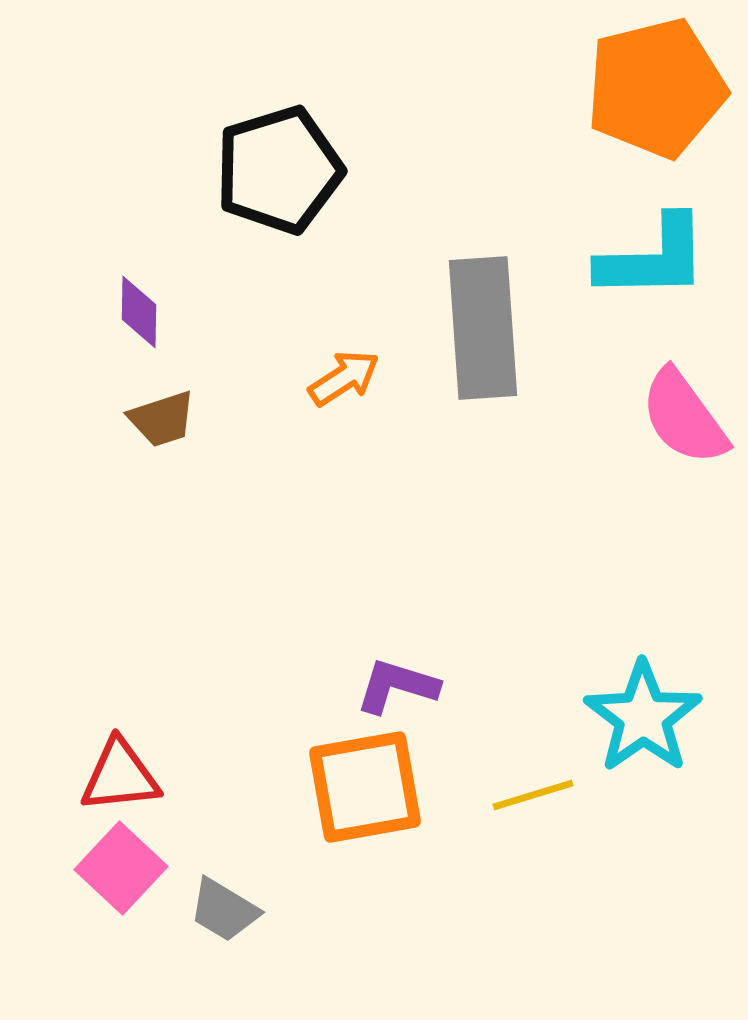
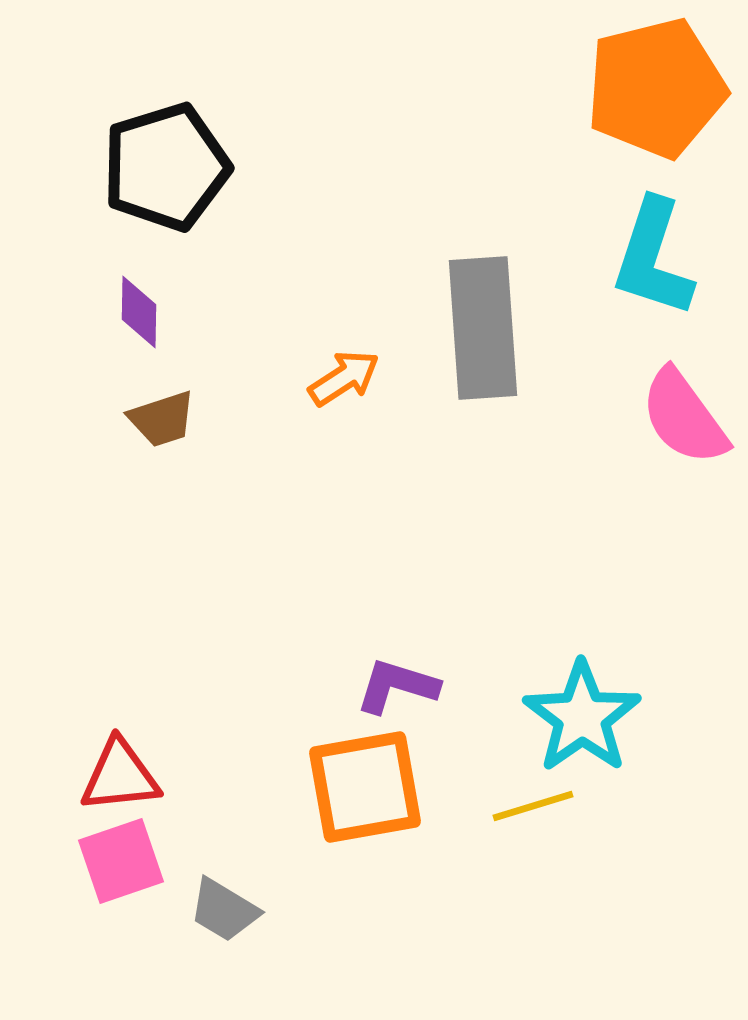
black pentagon: moved 113 px left, 3 px up
cyan L-shape: rotated 109 degrees clockwise
cyan star: moved 61 px left
yellow line: moved 11 px down
pink square: moved 7 px up; rotated 28 degrees clockwise
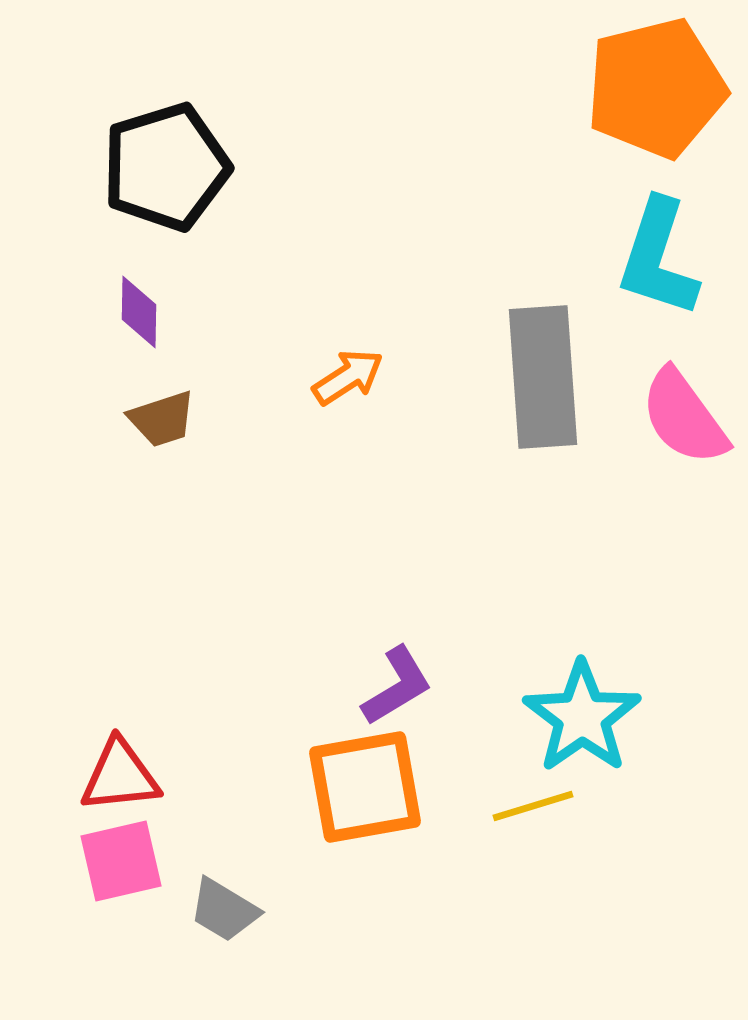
cyan L-shape: moved 5 px right
gray rectangle: moved 60 px right, 49 px down
orange arrow: moved 4 px right, 1 px up
purple L-shape: rotated 132 degrees clockwise
pink square: rotated 6 degrees clockwise
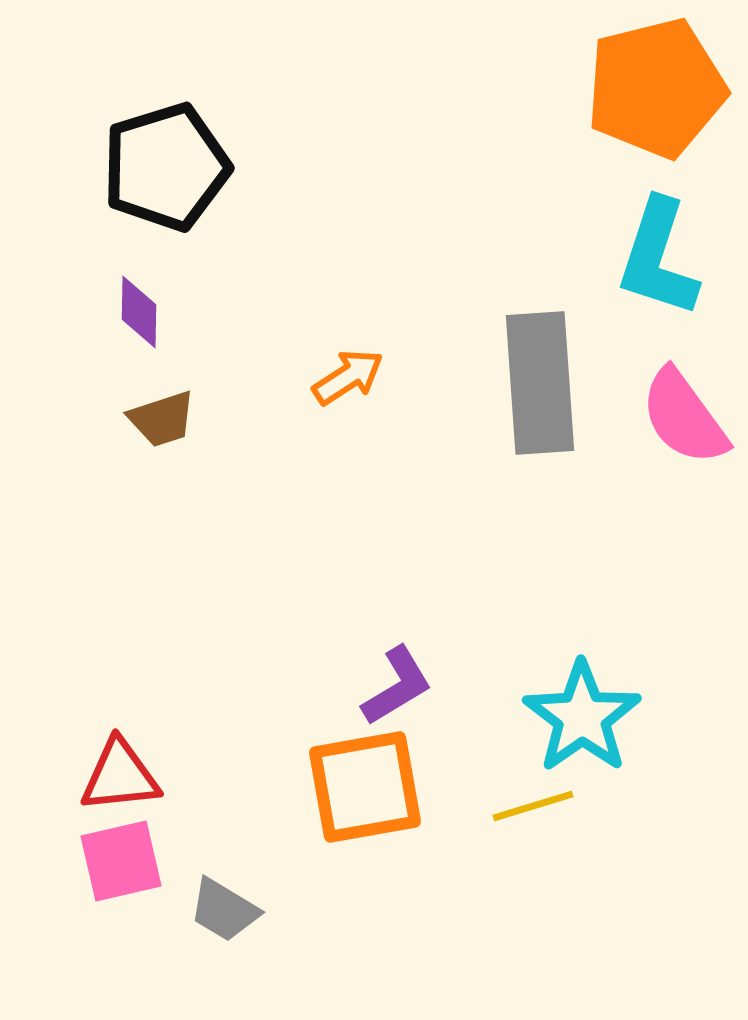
gray rectangle: moved 3 px left, 6 px down
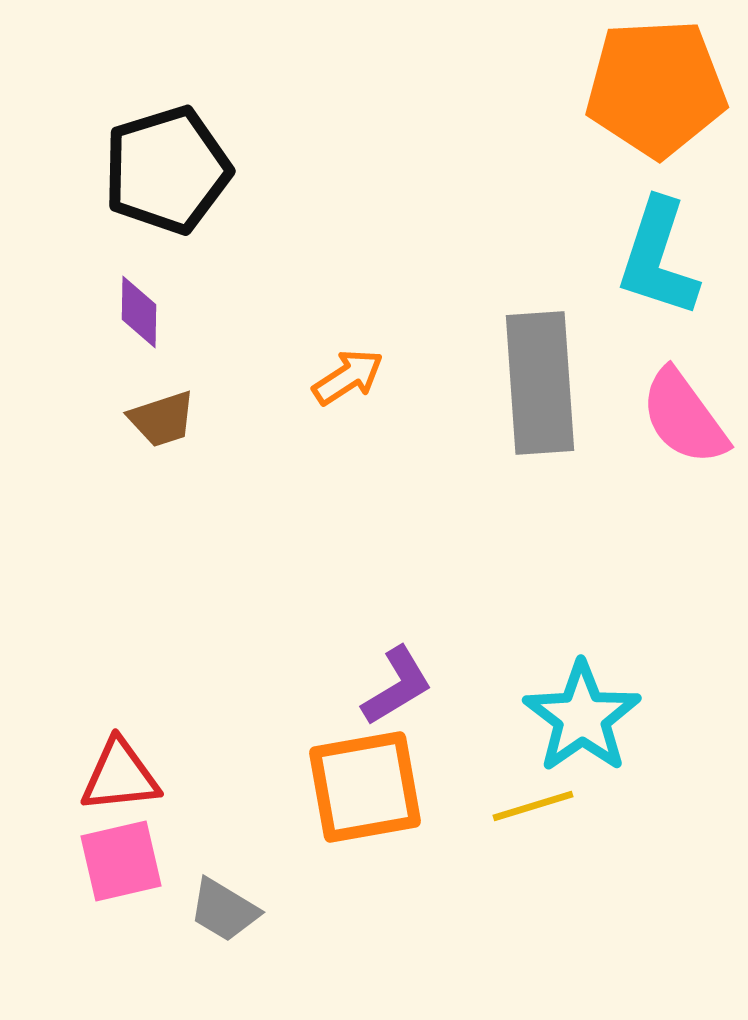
orange pentagon: rotated 11 degrees clockwise
black pentagon: moved 1 px right, 3 px down
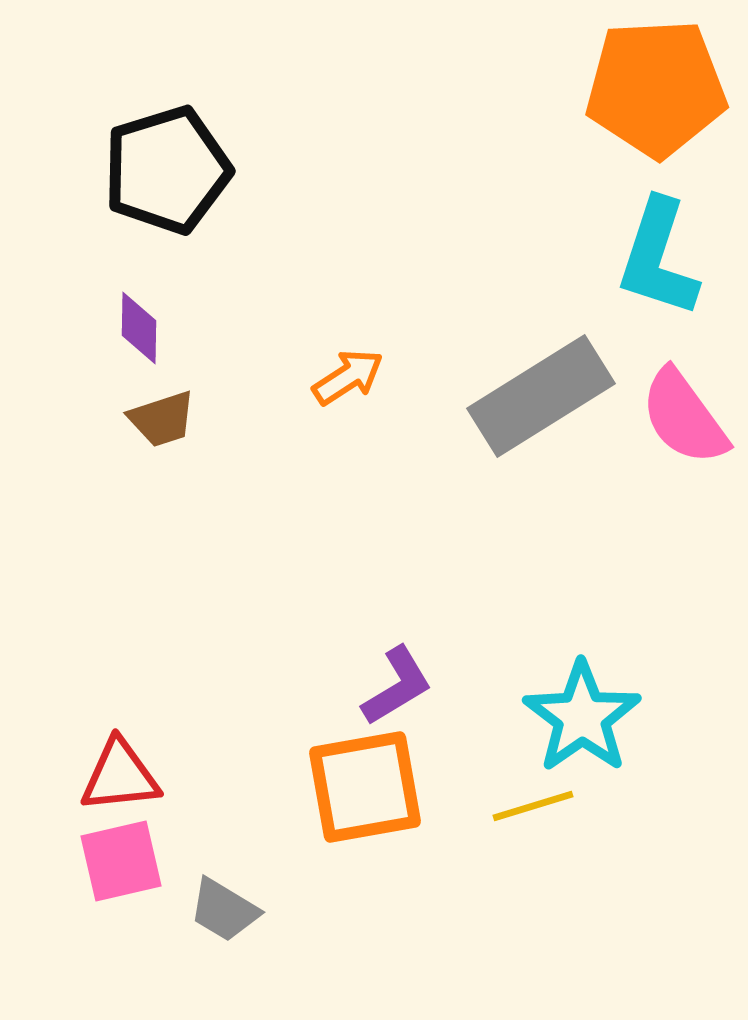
purple diamond: moved 16 px down
gray rectangle: moved 1 px right, 13 px down; rotated 62 degrees clockwise
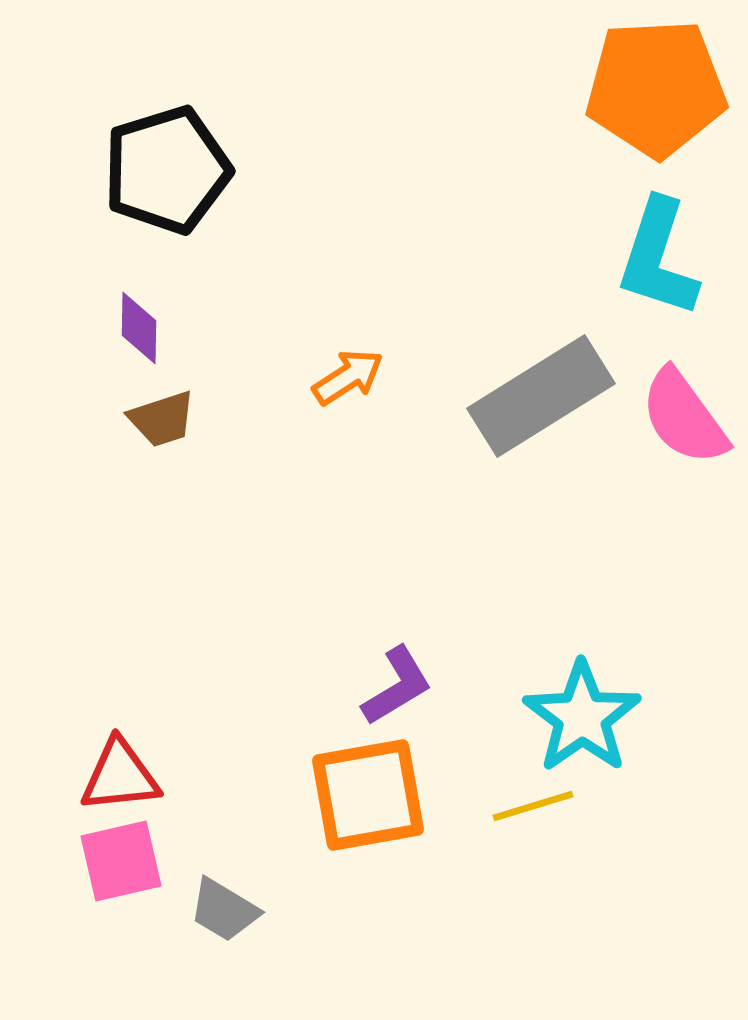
orange square: moved 3 px right, 8 px down
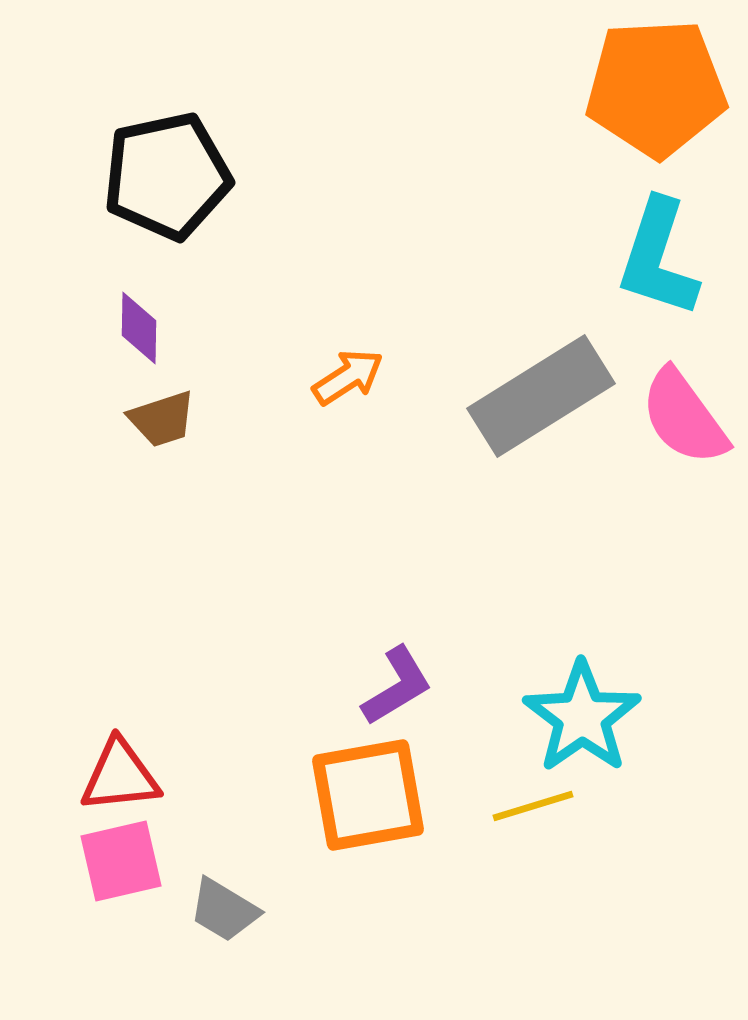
black pentagon: moved 6 px down; rotated 5 degrees clockwise
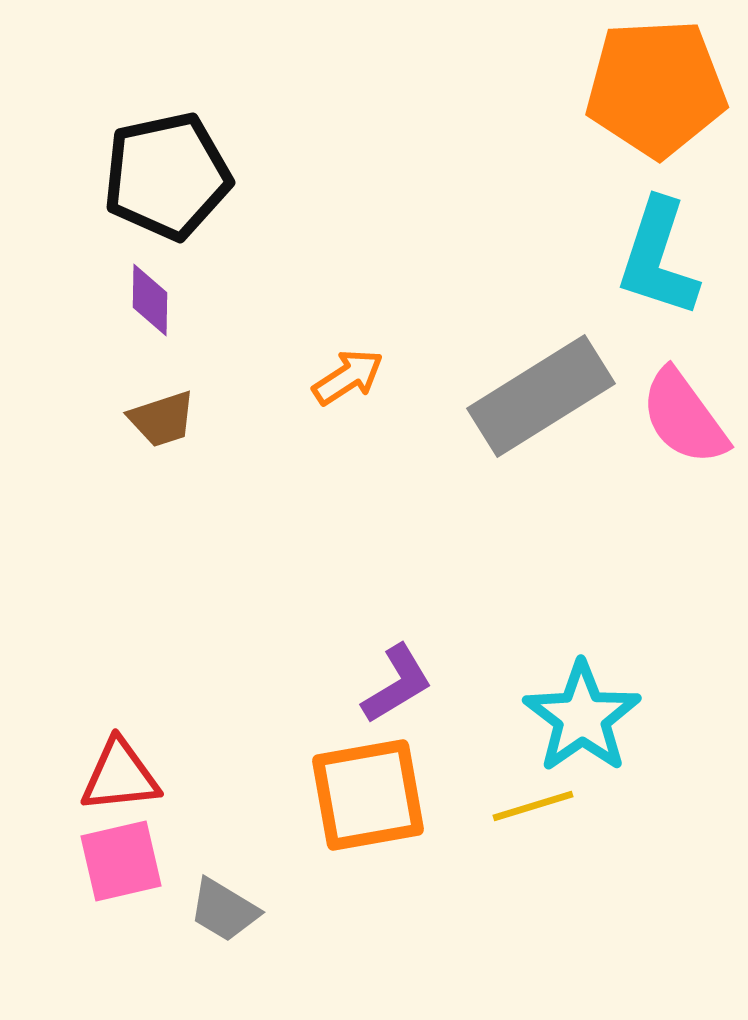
purple diamond: moved 11 px right, 28 px up
purple L-shape: moved 2 px up
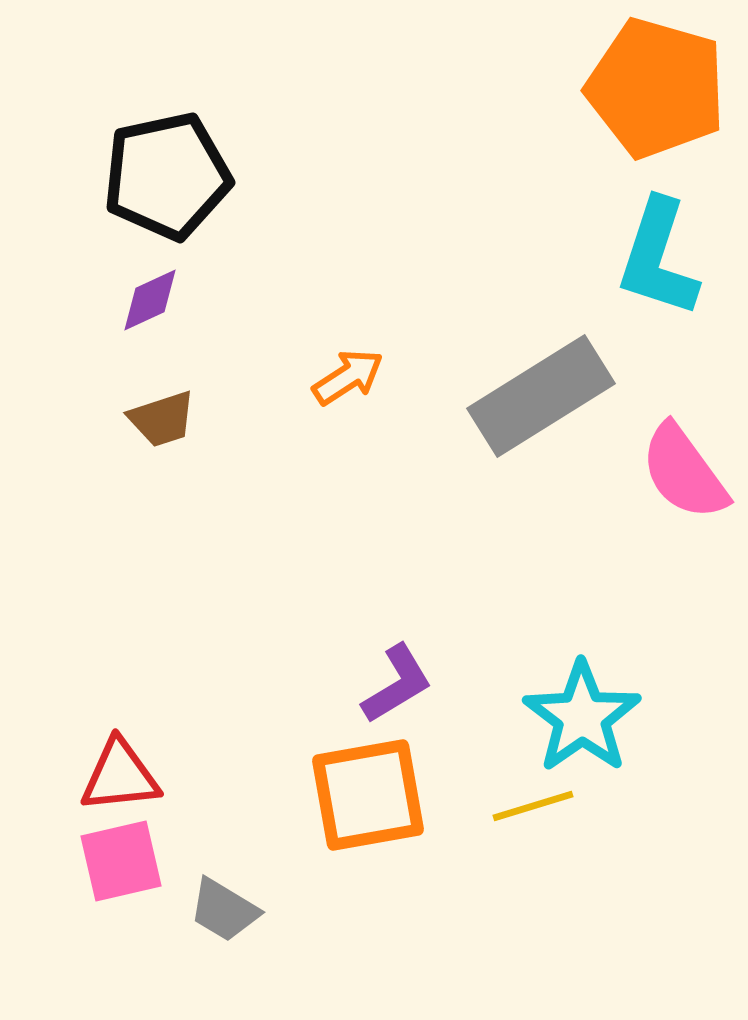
orange pentagon: rotated 19 degrees clockwise
purple diamond: rotated 64 degrees clockwise
pink semicircle: moved 55 px down
